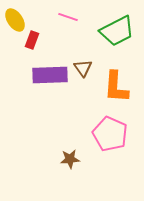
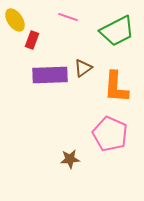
brown triangle: rotated 30 degrees clockwise
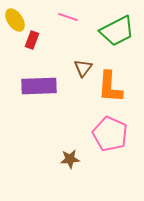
brown triangle: rotated 18 degrees counterclockwise
purple rectangle: moved 11 px left, 11 px down
orange L-shape: moved 6 px left
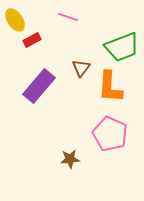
green trapezoid: moved 5 px right, 16 px down; rotated 6 degrees clockwise
red rectangle: rotated 42 degrees clockwise
brown triangle: moved 2 px left
purple rectangle: rotated 48 degrees counterclockwise
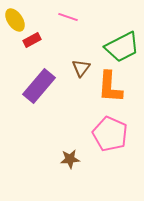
green trapezoid: rotated 6 degrees counterclockwise
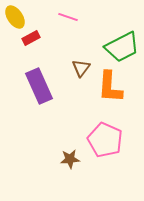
yellow ellipse: moved 3 px up
red rectangle: moved 1 px left, 2 px up
purple rectangle: rotated 64 degrees counterclockwise
pink pentagon: moved 5 px left, 6 px down
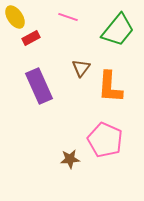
green trapezoid: moved 4 px left, 17 px up; rotated 24 degrees counterclockwise
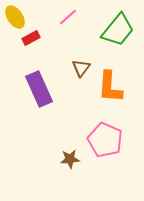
pink line: rotated 60 degrees counterclockwise
purple rectangle: moved 3 px down
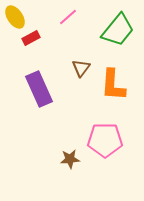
orange L-shape: moved 3 px right, 2 px up
pink pentagon: rotated 24 degrees counterclockwise
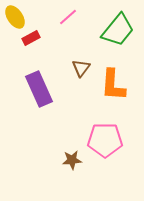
brown star: moved 2 px right, 1 px down
